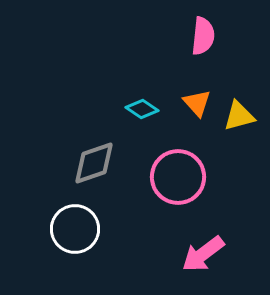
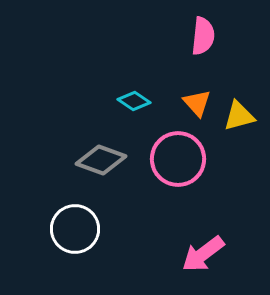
cyan diamond: moved 8 px left, 8 px up
gray diamond: moved 7 px right, 3 px up; rotated 39 degrees clockwise
pink circle: moved 18 px up
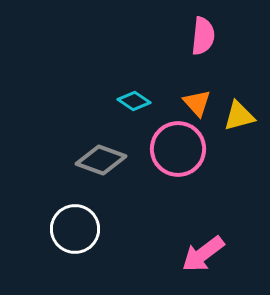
pink circle: moved 10 px up
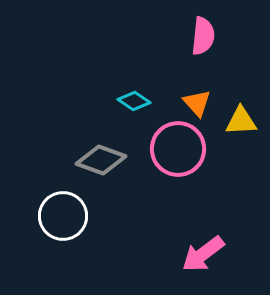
yellow triangle: moved 2 px right, 5 px down; rotated 12 degrees clockwise
white circle: moved 12 px left, 13 px up
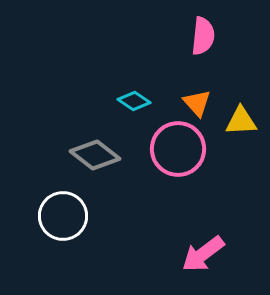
gray diamond: moved 6 px left, 5 px up; rotated 18 degrees clockwise
